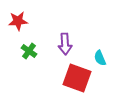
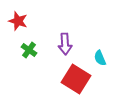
red star: rotated 24 degrees clockwise
green cross: moved 1 px up
red square: moved 1 px left, 1 px down; rotated 12 degrees clockwise
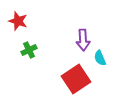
purple arrow: moved 18 px right, 4 px up
green cross: rotated 28 degrees clockwise
red square: rotated 24 degrees clockwise
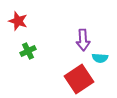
green cross: moved 1 px left, 1 px down
cyan semicircle: rotated 63 degrees counterclockwise
red square: moved 3 px right
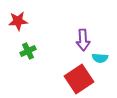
red star: rotated 24 degrees counterclockwise
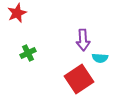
red star: moved 1 px left, 8 px up; rotated 18 degrees counterclockwise
green cross: moved 2 px down
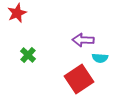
purple arrow: rotated 95 degrees clockwise
green cross: moved 2 px down; rotated 21 degrees counterclockwise
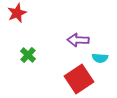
purple arrow: moved 5 px left
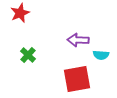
red star: moved 3 px right
cyan semicircle: moved 1 px right, 3 px up
red square: moved 2 px left; rotated 24 degrees clockwise
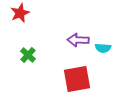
cyan semicircle: moved 2 px right, 7 px up
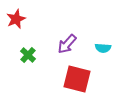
red star: moved 4 px left, 6 px down
purple arrow: moved 11 px left, 4 px down; rotated 50 degrees counterclockwise
red square: rotated 24 degrees clockwise
